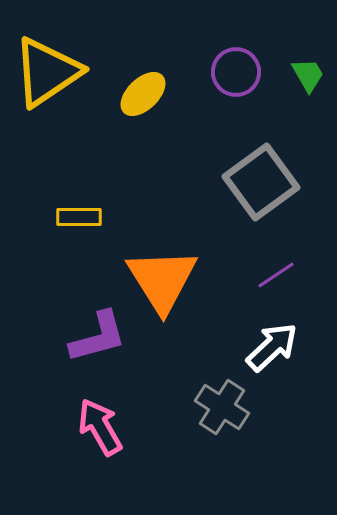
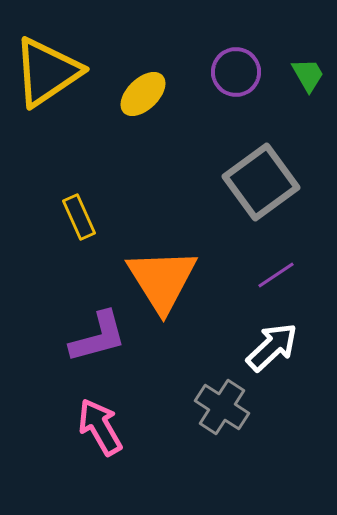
yellow rectangle: rotated 66 degrees clockwise
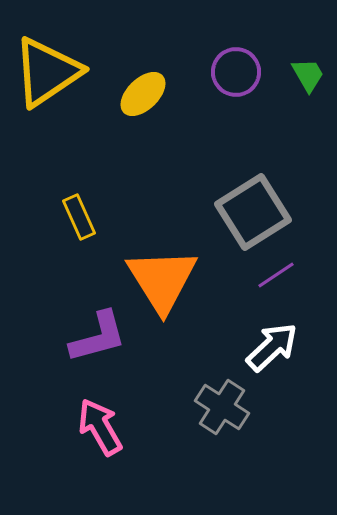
gray square: moved 8 px left, 30 px down; rotated 4 degrees clockwise
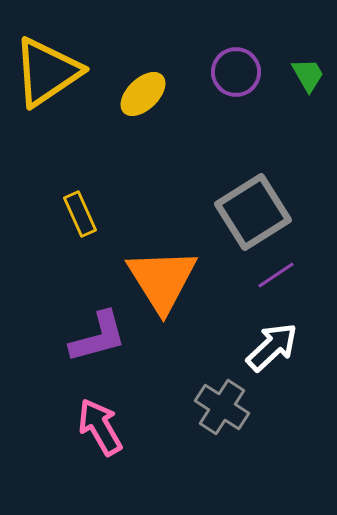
yellow rectangle: moved 1 px right, 3 px up
